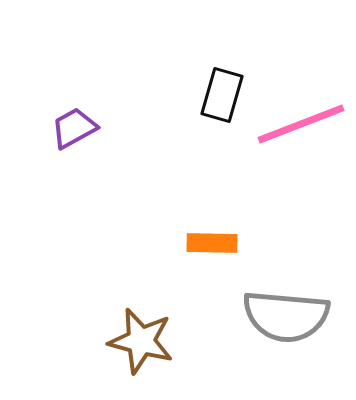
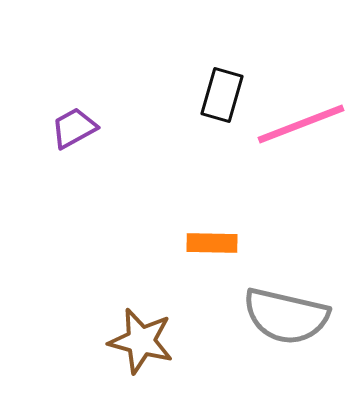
gray semicircle: rotated 8 degrees clockwise
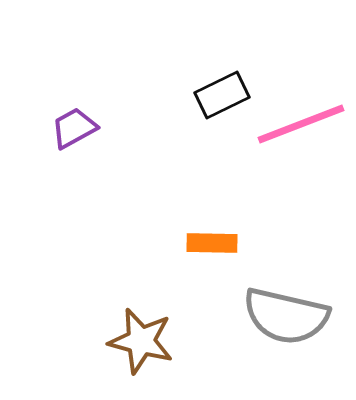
black rectangle: rotated 48 degrees clockwise
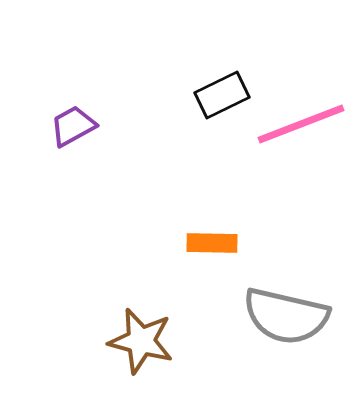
purple trapezoid: moved 1 px left, 2 px up
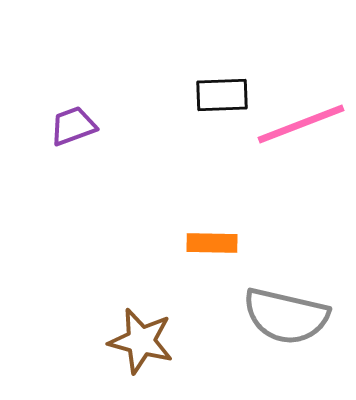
black rectangle: rotated 24 degrees clockwise
purple trapezoid: rotated 9 degrees clockwise
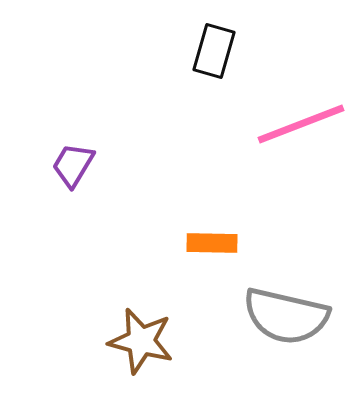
black rectangle: moved 8 px left, 44 px up; rotated 72 degrees counterclockwise
purple trapezoid: moved 39 px down; rotated 39 degrees counterclockwise
